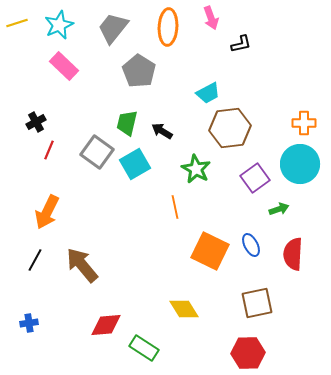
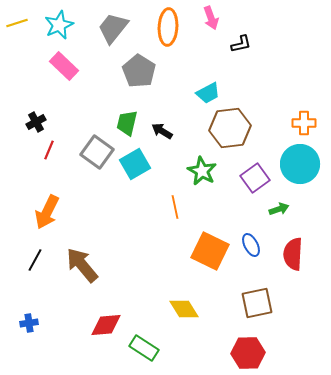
green star: moved 6 px right, 2 px down
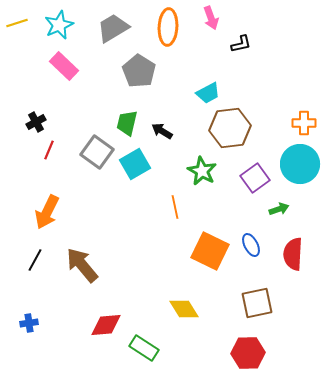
gray trapezoid: rotated 20 degrees clockwise
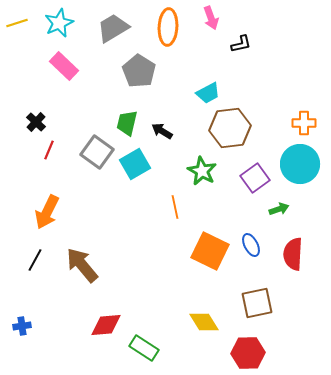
cyan star: moved 2 px up
black cross: rotated 18 degrees counterclockwise
yellow diamond: moved 20 px right, 13 px down
blue cross: moved 7 px left, 3 px down
